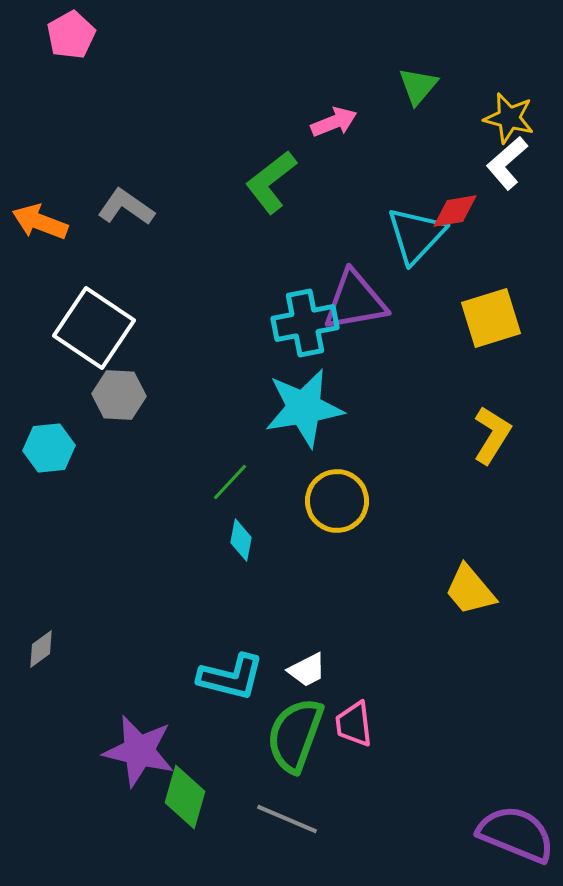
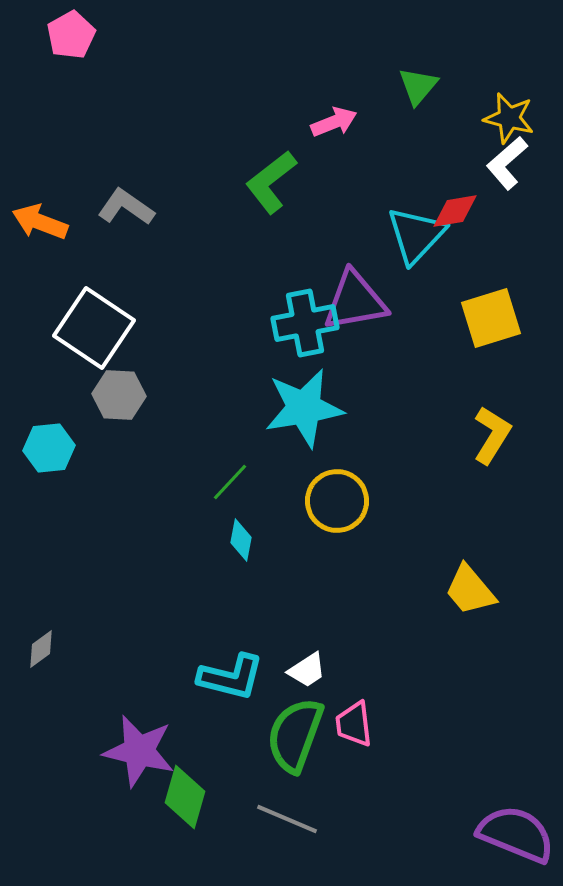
white trapezoid: rotated 6 degrees counterclockwise
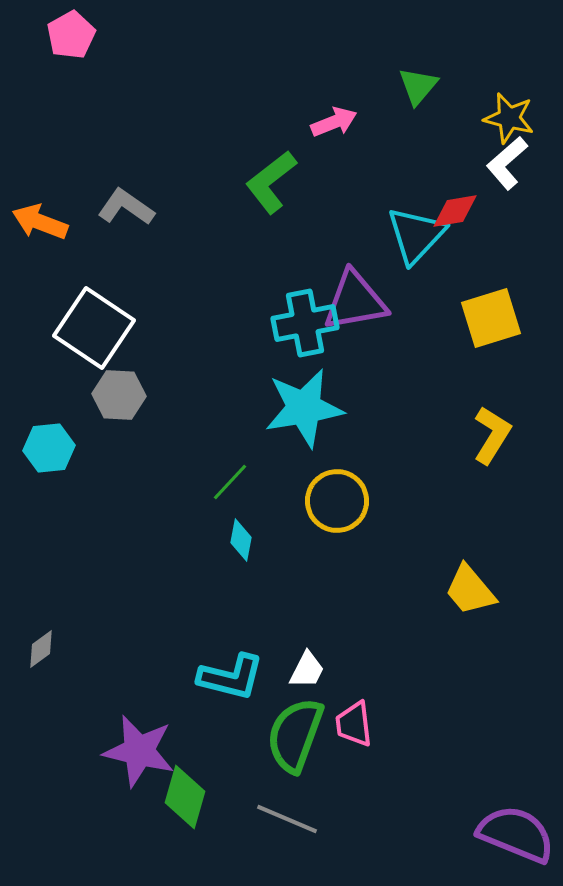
white trapezoid: rotated 30 degrees counterclockwise
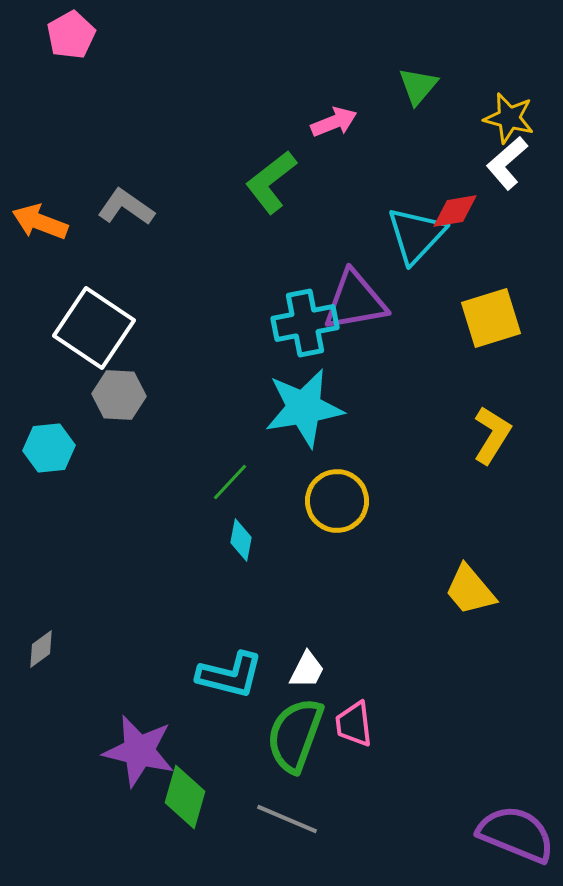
cyan L-shape: moved 1 px left, 2 px up
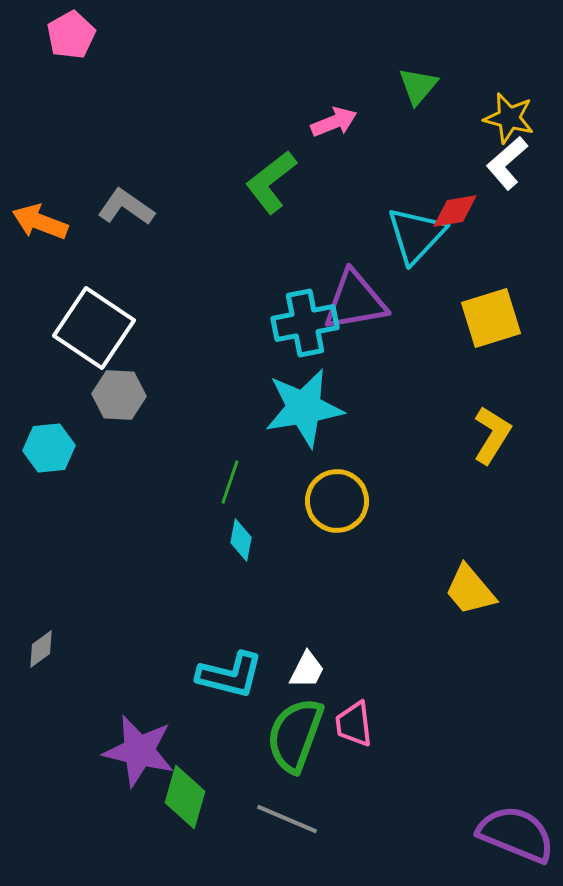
green line: rotated 24 degrees counterclockwise
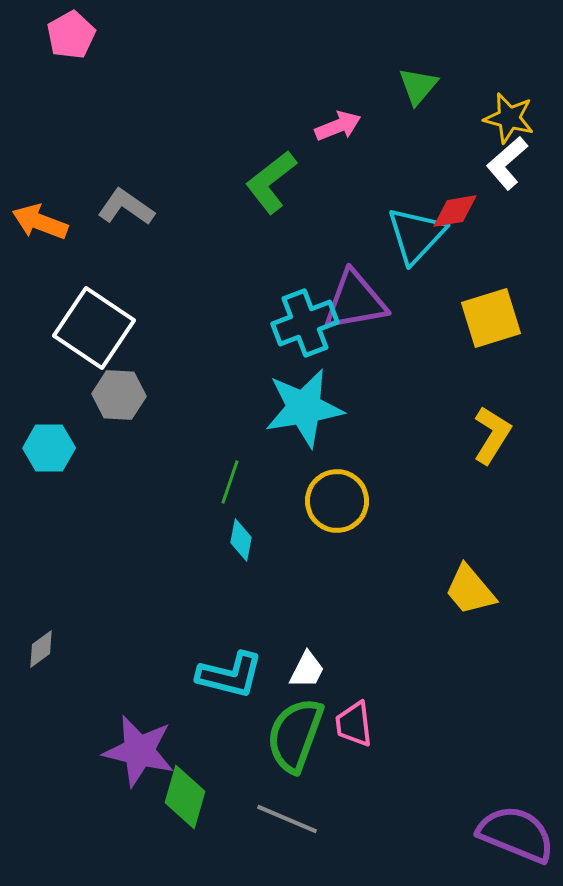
pink arrow: moved 4 px right, 4 px down
cyan cross: rotated 10 degrees counterclockwise
cyan hexagon: rotated 6 degrees clockwise
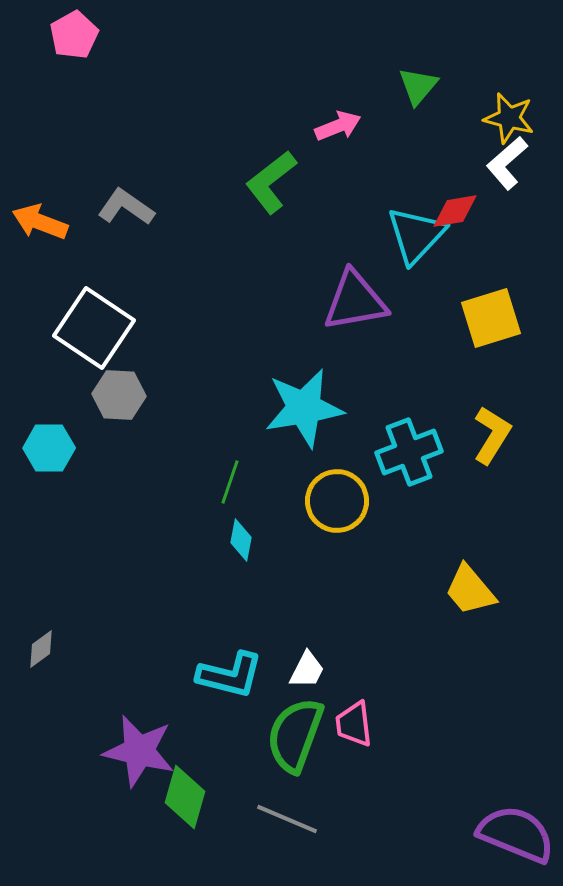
pink pentagon: moved 3 px right
cyan cross: moved 104 px right, 129 px down
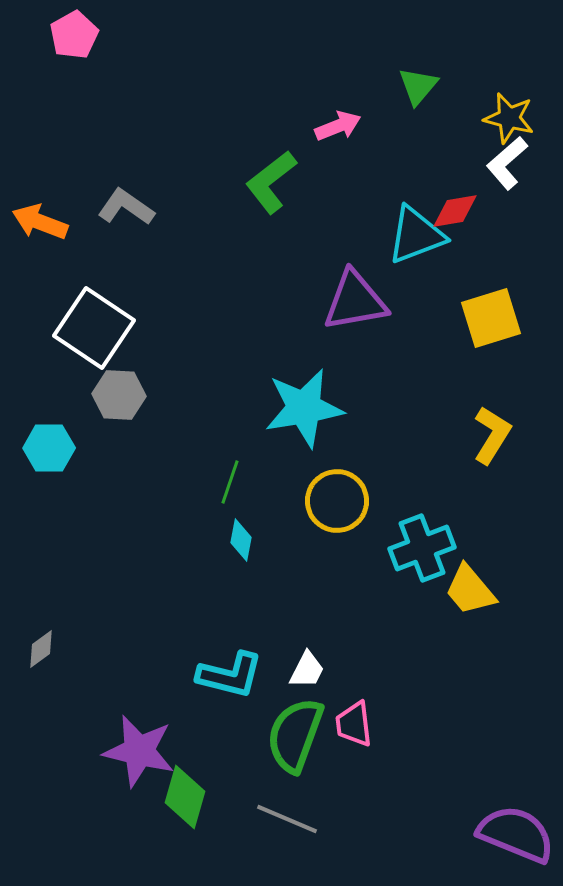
cyan triangle: rotated 26 degrees clockwise
cyan cross: moved 13 px right, 96 px down
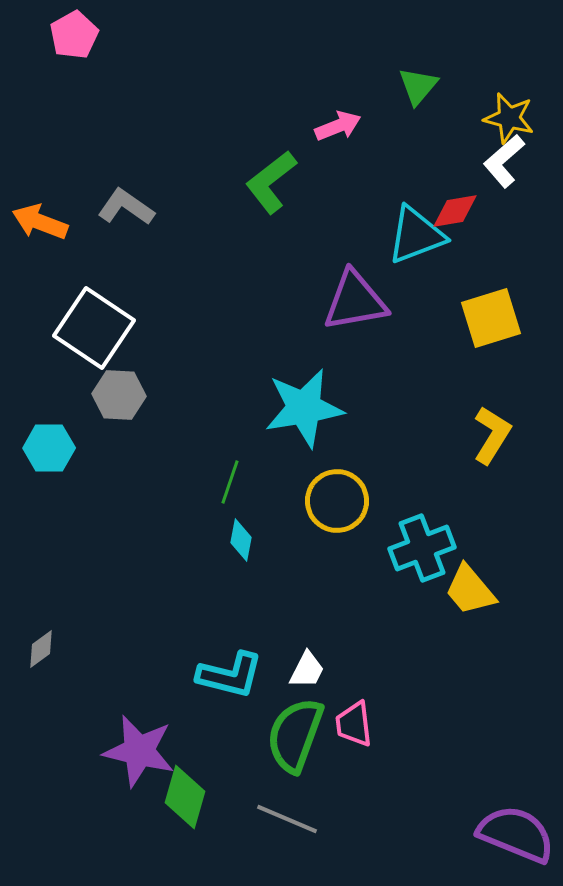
white L-shape: moved 3 px left, 2 px up
